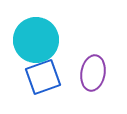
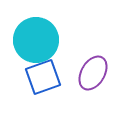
purple ellipse: rotated 20 degrees clockwise
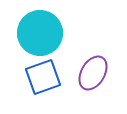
cyan circle: moved 4 px right, 7 px up
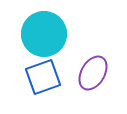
cyan circle: moved 4 px right, 1 px down
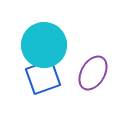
cyan circle: moved 11 px down
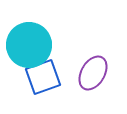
cyan circle: moved 15 px left
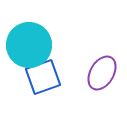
purple ellipse: moved 9 px right
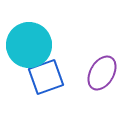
blue square: moved 3 px right
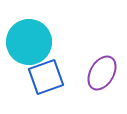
cyan circle: moved 3 px up
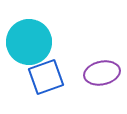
purple ellipse: rotated 48 degrees clockwise
